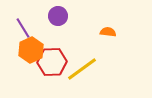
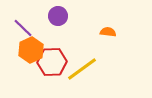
purple line: rotated 15 degrees counterclockwise
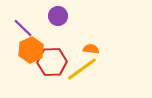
orange semicircle: moved 17 px left, 17 px down
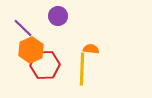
red hexagon: moved 7 px left, 3 px down
yellow line: rotated 52 degrees counterclockwise
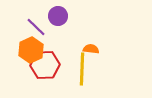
purple line: moved 13 px right, 1 px up
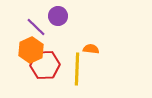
yellow line: moved 5 px left
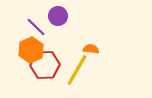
yellow line: moved 1 px down; rotated 28 degrees clockwise
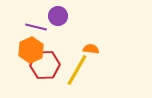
purple line: rotated 30 degrees counterclockwise
